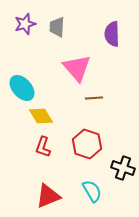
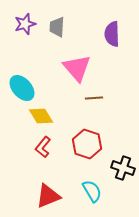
red L-shape: rotated 20 degrees clockwise
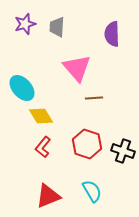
black cross: moved 17 px up
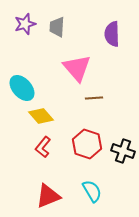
yellow diamond: rotated 10 degrees counterclockwise
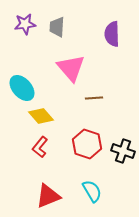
purple star: rotated 10 degrees clockwise
pink triangle: moved 6 px left
red L-shape: moved 3 px left
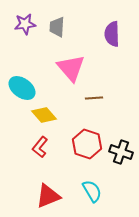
cyan ellipse: rotated 12 degrees counterclockwise
yellow diamond: moved 3 px right, 1 px up
black cross: moved 2 px left, 1 px down
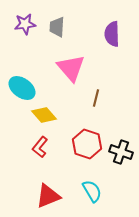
brown line: moved 2 px right; rotated 72 degrees counterclockwise
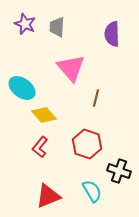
purple star: rotated 30 degrees clockwise
black cross: moved 2 px left, 19 px down
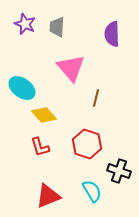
red L-shape: rotated 55 degrees counterclockwise
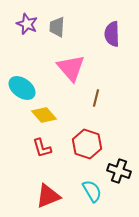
purple star: moved 2 px right
red L-shape: moved 2 px right, 1 px down
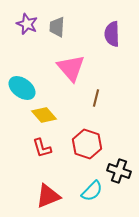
cyan semicircle: rotated 75 degrees clockwise
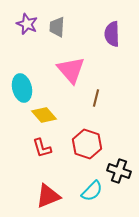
pink triangle: moved 2 px down
cyan ellipse: rotated 40 degrees clockwise
